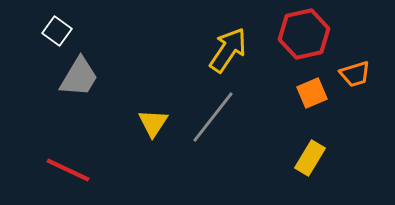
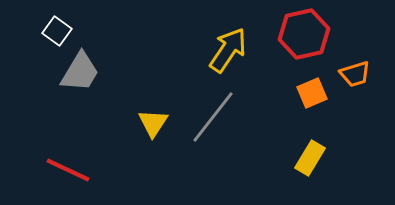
gray trapezoid: moved 1 px right, 5 px up
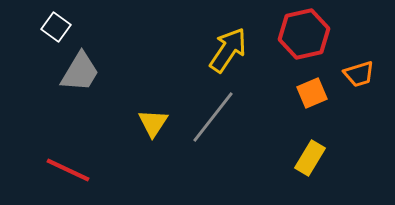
white square: moved 1 px left, 4 px up
orange trapezoid: moved 4 px right
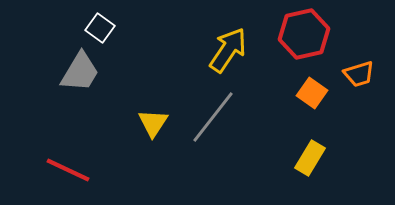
white square: moved 44 px right, 1 px down
orange square: rotated 32 degrees counterclockwise
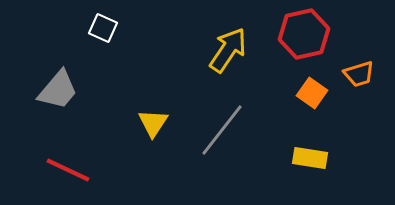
white square: moved 3 px right; rotated 12 degrees counterclockwise
gray trapezoid: moved 22 px left, 18 px down; rotated 9 degrees clockwise
gray line: moved 9 px right, 13 px down
yellow rectangle: rotated 68 degrees clockwise
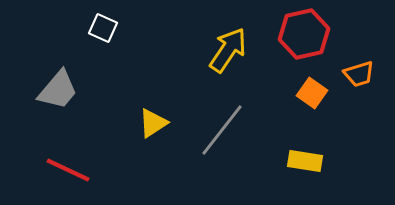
yellow triangle: rotated 24 degrees clockwise
yellow rectangle: moved 5 px left, 3 px down
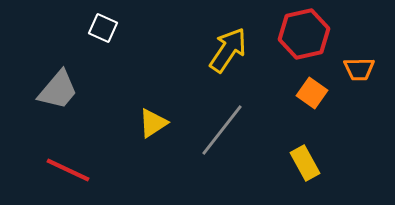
orange trapezoid: moved 5 px up; rotated 16 degrees clockwise
yellow rectangle: moved 2 px down; rotated 52 degrees clockwise
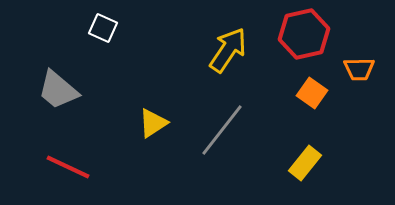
gray trapezoid: rotated 90 degrees clockwise
yellow rectangle: rotated 68 degrees clockwise
red line: moved 3 px up
